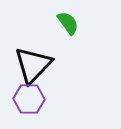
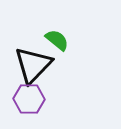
green semicircle: moved 11 px left, 17 px down; rotated 15 degrees counterclockwise
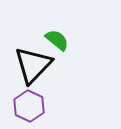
purple hexagon: moved 7 px down; rotated 24 degrees clockwise
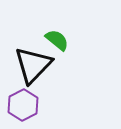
purple hexagon: moved 6 px left, 1 px up; rotated 8 degrees clockwise
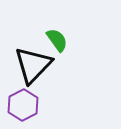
green semicircle: rotated 15 degrees clockwise
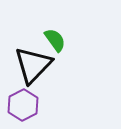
green semicircle: moved 2 px left
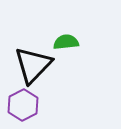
green semicircle: moved 11 px right, 2 px down; rotated 60 degrees counterclockwise
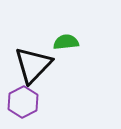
purple hexagon: moved 3 px up
